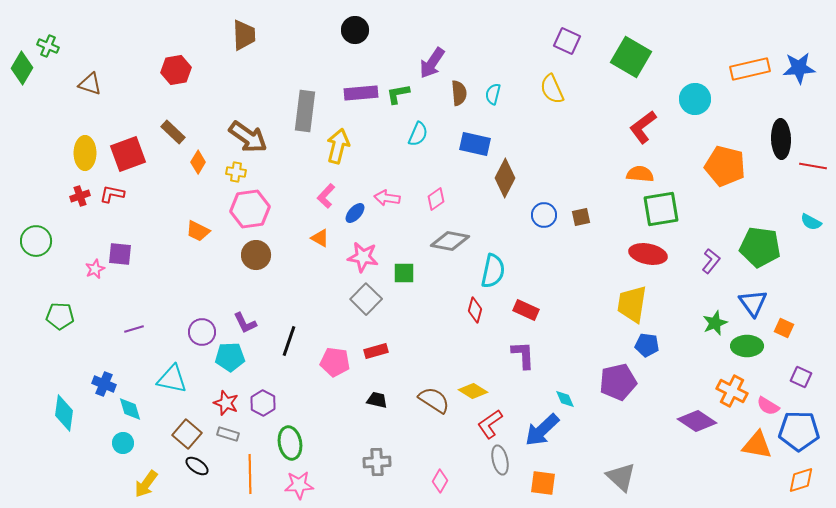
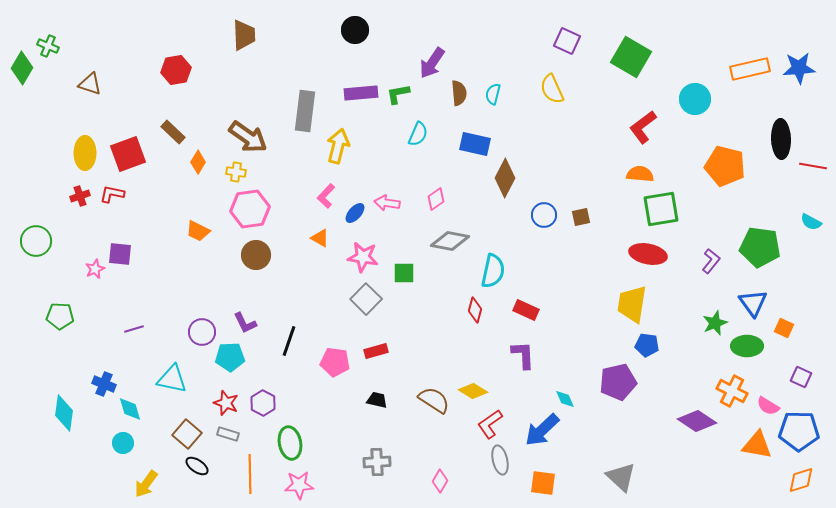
pink arrow at (387, 198): moved 5 px down
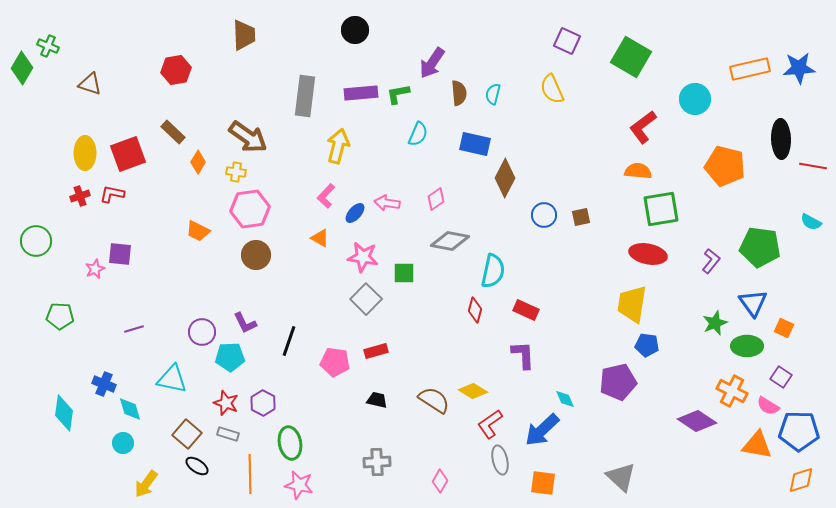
gray rectangle at (305, 111): moved 15 px up
orange semicircle at (640, 174): moved 2 px left, 3 px up
purple square at (801, 377): moved 20 px left; rotated 10 degrees clockwise
pink star at (299, 485): rotated 16 degrees clockwise
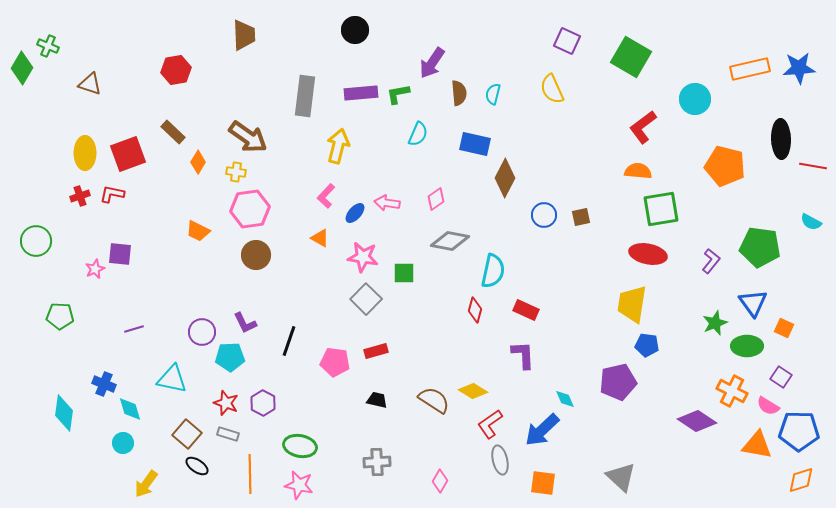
green ellipse at (290, 443): moved 10 px right, 3 px down; rotated 68 degrees counterclockwise
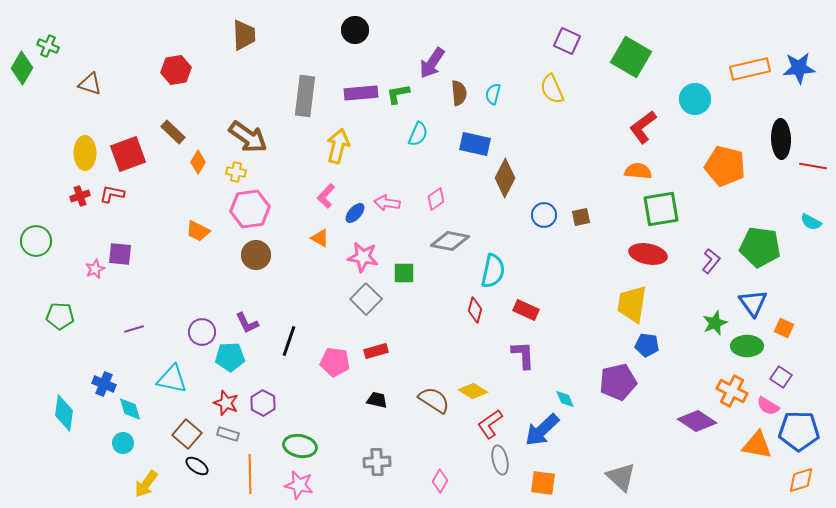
purple L-shape at (245, 323): moved 2 px right
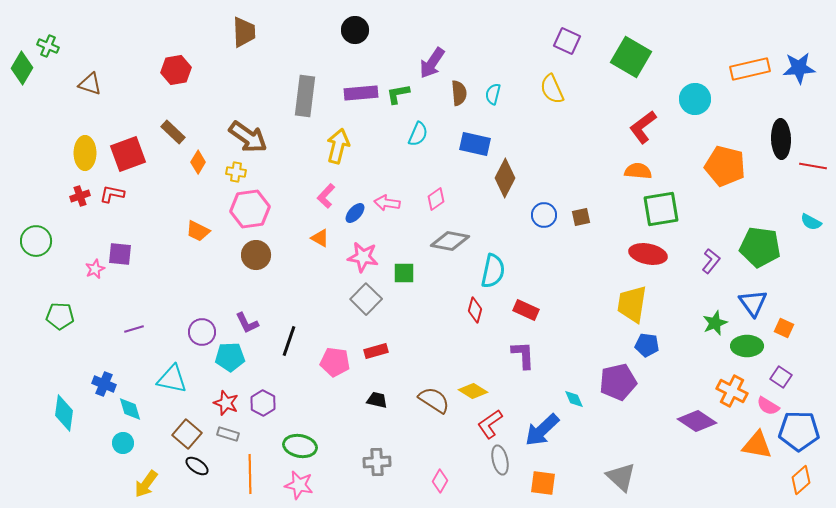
brown trapezoid at (244, 35): moved 3 px up
cyan diamond at (565, 399): moved 9 px right
orange diamond at (801, 480): rotated 24 degrees counterclockwise
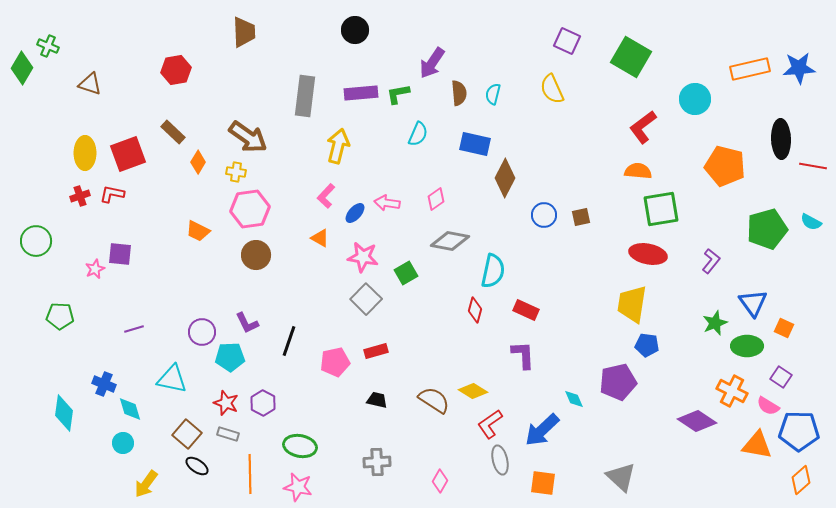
green pentagon at (760, 247): moved 7 px right, 18 px up; rotated 24 degrees counterclockwise
green square at (404, 273): moved 2 px right; rotated 30 degrees counterclockwise
pink pentagon at (335, 362): rotated 20 degrees counterclockwise
pink star at (299, 485): moved 1 px left, 2 px down
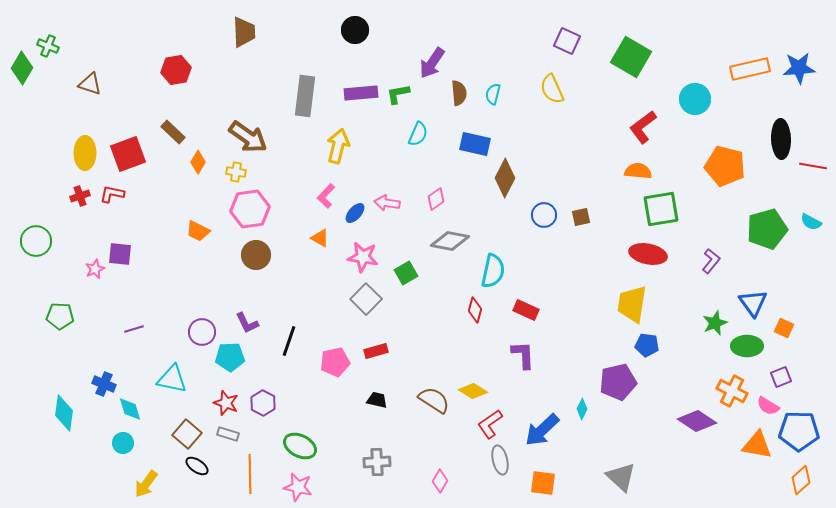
purple square at (781, 377): rotated 35 degrees clockwise
cyan diamond at (574, 399): moved 8 px right, 10 px down; rotated 50 degrees clockwise
green ellipse at (300, 446): rotated 16 degrees clockwise
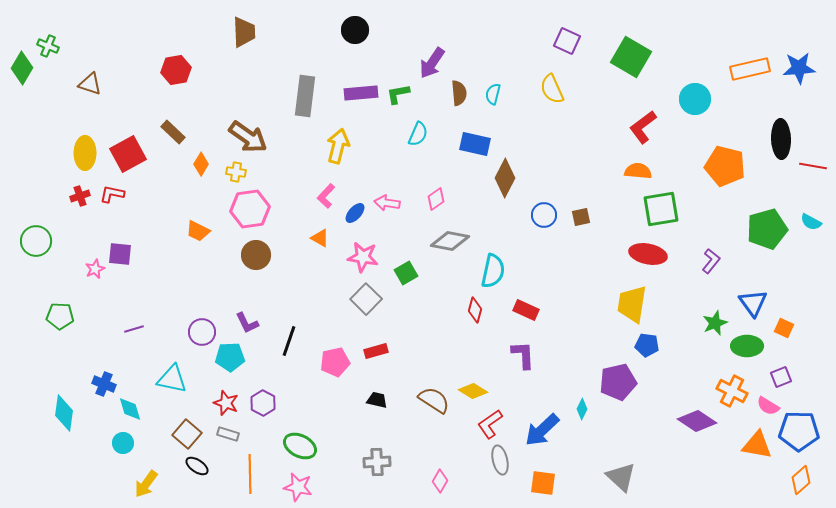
red square at (128, 154): rotated 9 degrees counterclockwise
orange diamond at (198, 162): moved 3 px right, 2 px down
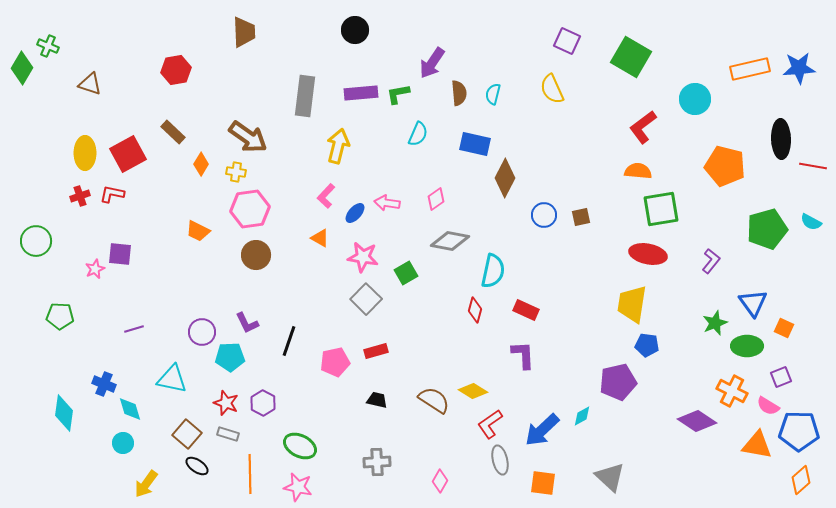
cyan diamond at (582, 409): moved 7 px down; rotated 35 degrees clockwise
gray triangle at (621, 477): moved 11 px left
